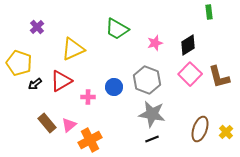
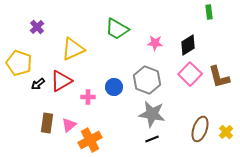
pink star: rotated 21 degrees clockwise
black arrow: moved 3 px right
brown rectangle: rotated 48 degrees clockwise
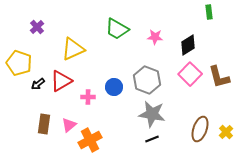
pink star: moved 6 px up
brown rectangle: moved 3 px left, 1 px down
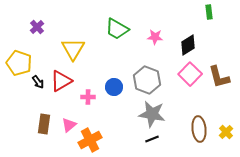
yellow triangle: rotated 35 degrees counterclockwise
black arrow: moved 2 px up; rotated 88 degrees counterclockwise
brown ellipse: moved 1 px left; rotated 25 degrees counterclockwise
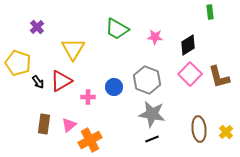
green rectangle: moved 1 px right
yellow pentagon: moved 1 px left
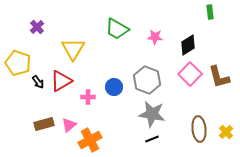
brown rectangle: rotated 66 degrees clockwise
